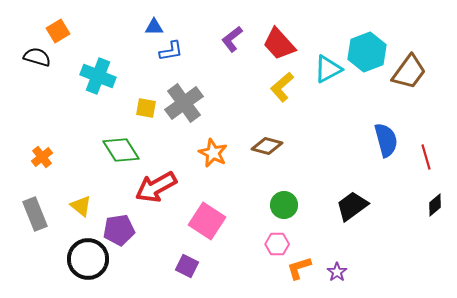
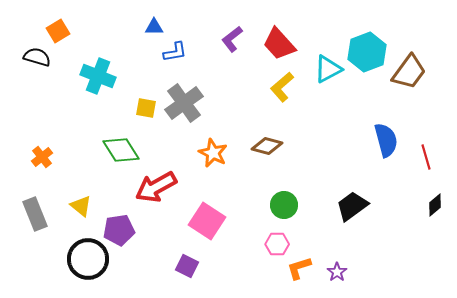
blue L-shape: moved 4 px right, 1 px down
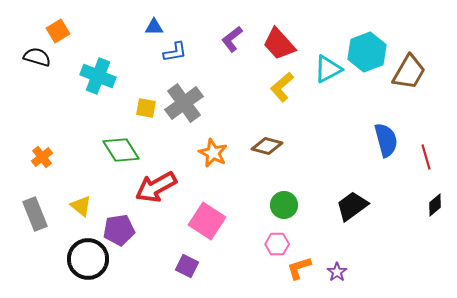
brown trapezoid: rotated 6 degrees counterclockwise
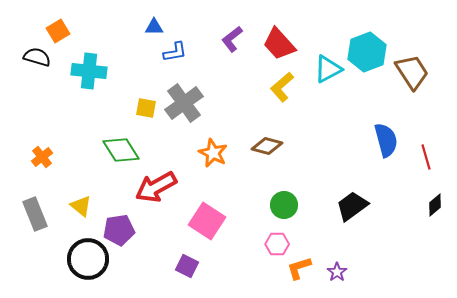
brown trapezoid: moved 3 px right; rotated 63 degrees counterclockwise
cyan cross: moved 9 px left, 5 px up; rotated 16 degrees counterclockwise
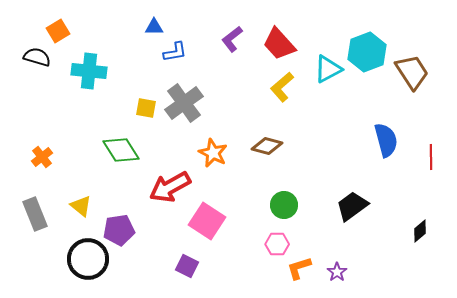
red line: moved 5 px right; rotated 15 degrees clockwise
red arrow: moved 14 px right
black diamond: moved 15 px left, 26 px down
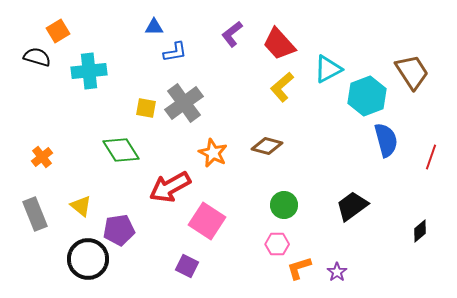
purple L-shape: moved 5 px up
cyan hexagon: moved 44 px down
cyan cross: rotated 12 degrees counterclockwise
red line: rotated 20 degrees clockwise
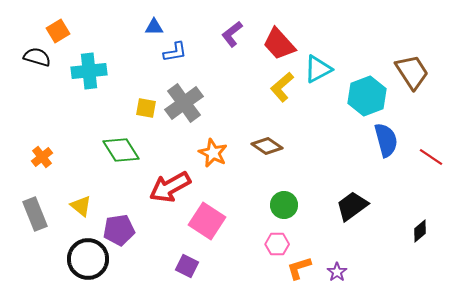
cyan triangle: moved 10 px left
brown diamond: rotated 20 degrees clockwise
red line: rotated 75 degrees counterclockwise
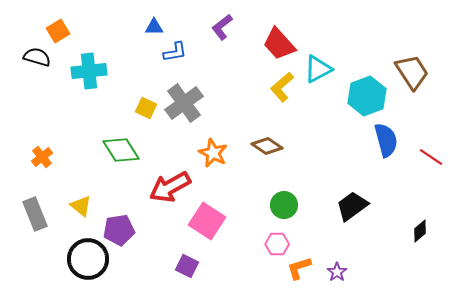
purple L-shape: moved 10 px left, 7 px up
yellow square: rotated 15 degrees clockwise
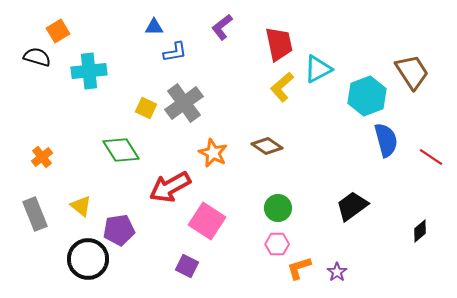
red trapezoid: rotated 150 degrees counterclockwise
green circle: moved 6 px left, 3 px down
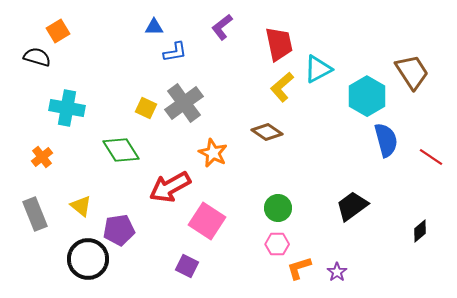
cyan cross: moved 22 px left, 37 px down; rotated 16 degrees clockwise
cyan hexagon: rotated 9 degrees counterclockwise
brown diamond: moved 14 px up
